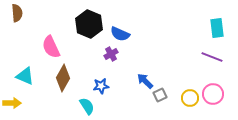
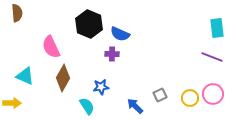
purple cross: moved 1 px right; rotated 32 degrees clockwise
blue arrow: moved 10 px left, 25 px down
blue star: moved 1 px down
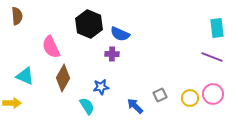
brown semicircle: moved 3 px down
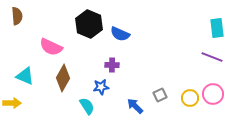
pink semicircle: rotated 40 degrees counterclockwise
purple cross: moved 11 px down
